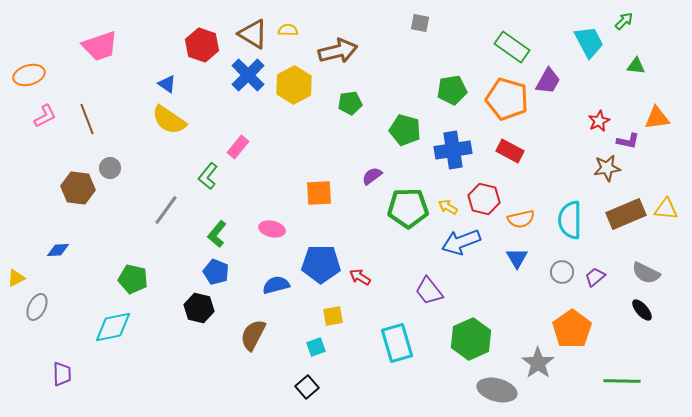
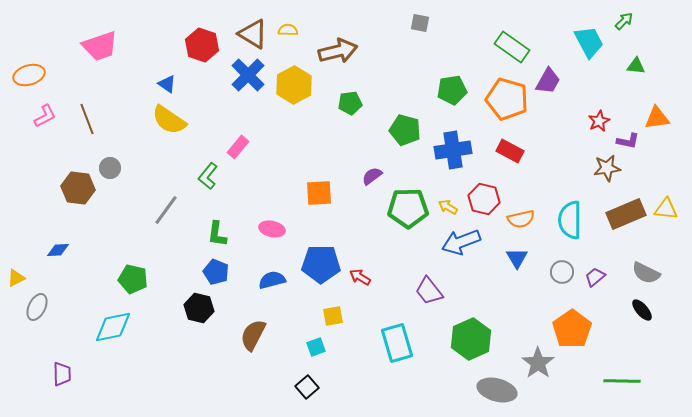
green L-shape at (217, 234): rotated 32 degrees counterclockwise
blue semicircle at (276, 285): moved 4 px left, 5 px up
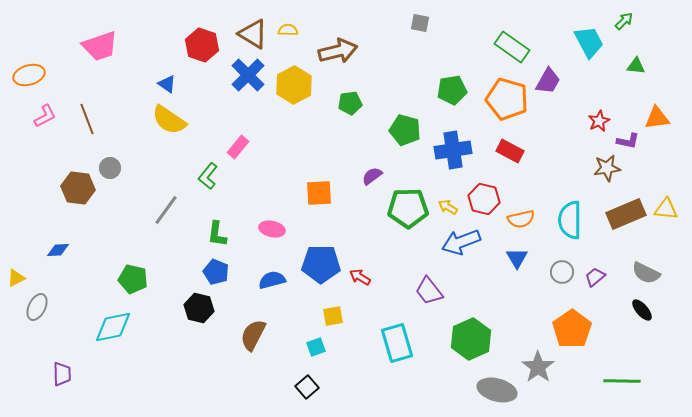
gray star at (538, 363): moved 4 px down
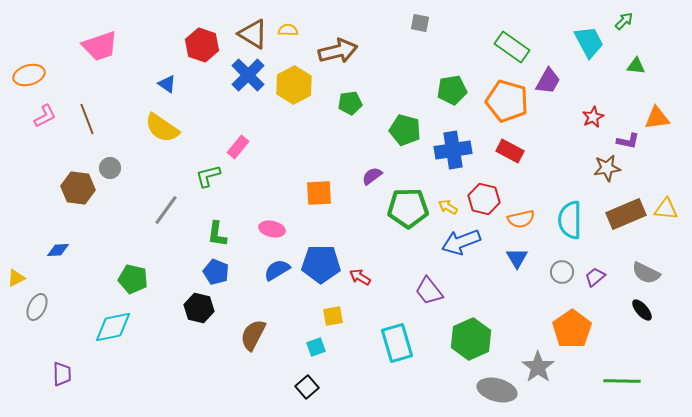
orange pentagon at (507, 99): moved 2 px down
yellow semicircle at (169, 120): moved 7 px left, 8 px down
red star at (599, 121): moved 6 px left, 4 px up
green L-shape at (208, 176): rotated 36 degrees clockwise
blue semicircle at (272, 280): moved 5 px right, 10 px up; rotated 16 degrees counterclockwise
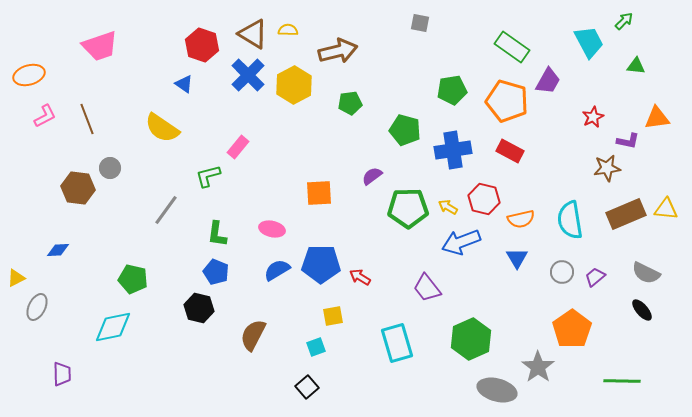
blue triangle at (167, 84): moved 17 px right
cyan semicircle at (570, 220): rotated 9 degrees counterclockwise
purple trapezoid at (429, 291): moved 2 px left, 3 px up
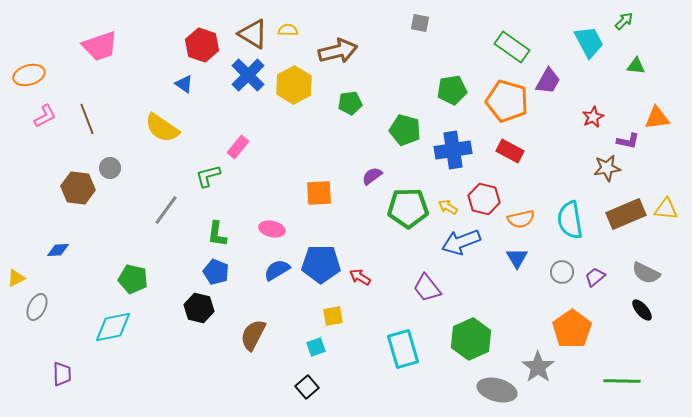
cyan rectangle at (397, 343): moved 6 px right, 6 px down
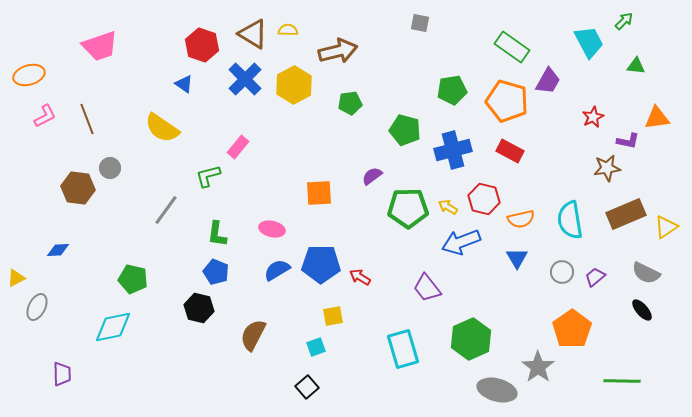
blue cross at (248, 75): moved 3 px left, 4 px down
blue cross at (453, 150): rotated 6 degrees counterclockwise
yellow triangle at (666, 209): moved 18 px down; rotated 40 degrees counterclockwise
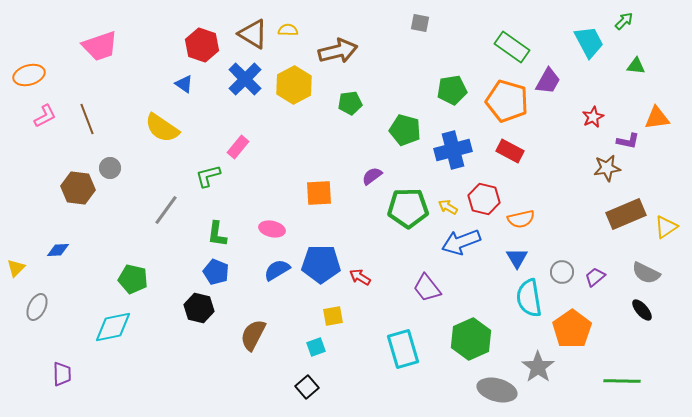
cyan semicircle at (570, 220): moved 41 px left, 78 px down
yellow triangle at (16, 278): moved 10 px up; rotated 18 degrees counterclockwise
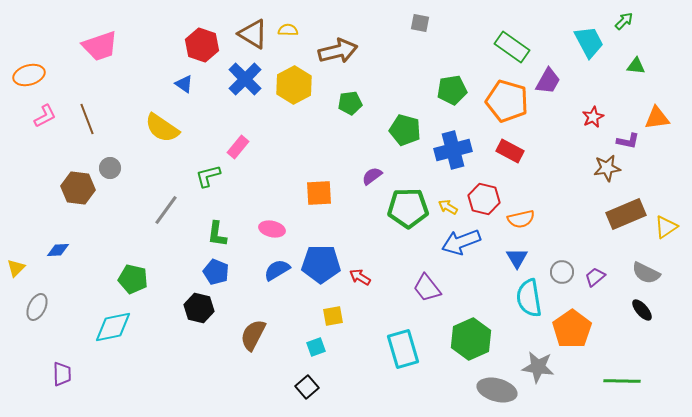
gray star at (538, 367): rotated 28 degrees counterclockwise
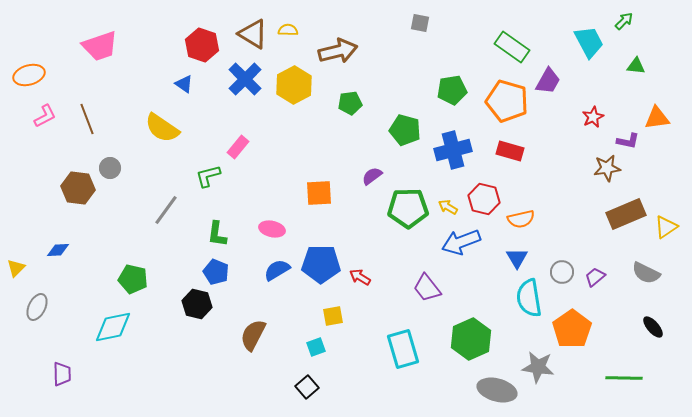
red rectangle at (510, 151): rotated 12 degrees counterclockwise
black hexagon at (199, 308): moved 2 px left, 4 px up
black ellipse at (642, 310): moved 11 px right, 17 px down
green line at (622, 381): moved 2 px right, 3 px up
